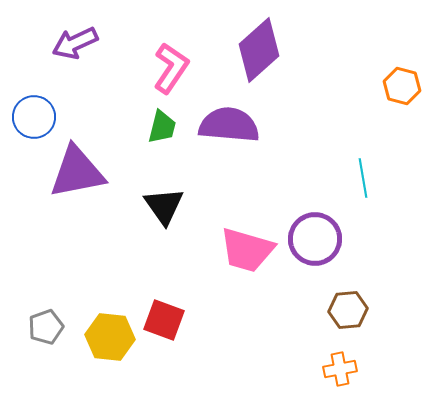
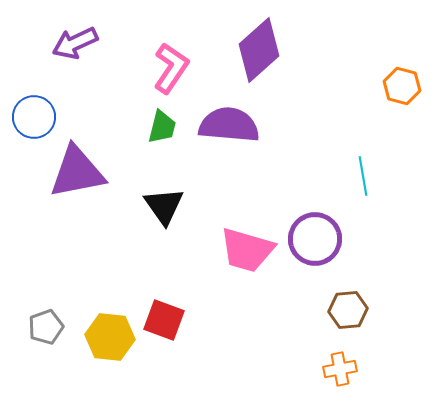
cyan line: moved 2 px up
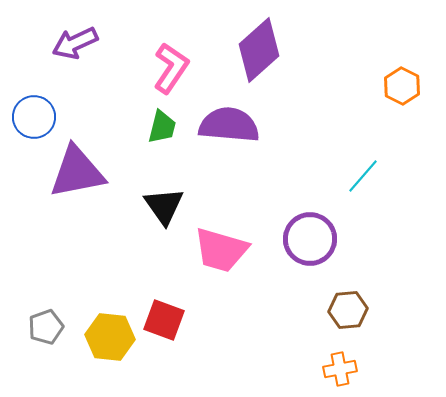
orange hexagon: rotated 12 degrees clockwise
cyan line: rotated 51 degrees clockwise
purple circle: moved 5 px left
pink trapezoid: moved 26 px left
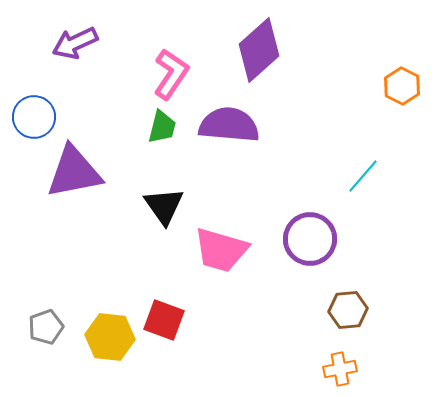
pink L-shape: moved 6 px down
purple triangle: moved 3 px left
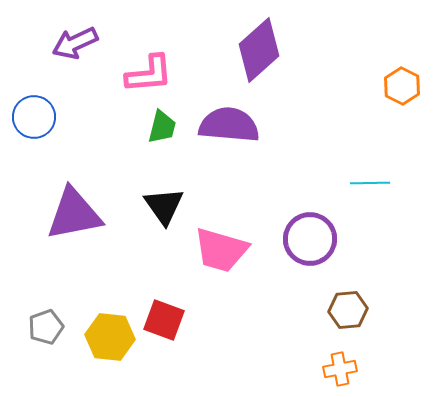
pink L-shape: moved 22 px left; rotated 51 degrees clockwise
purple triangle: moved 42 px down
cyan line: moved 7 px right, 7 px down; rotated 48 degrees clockwise
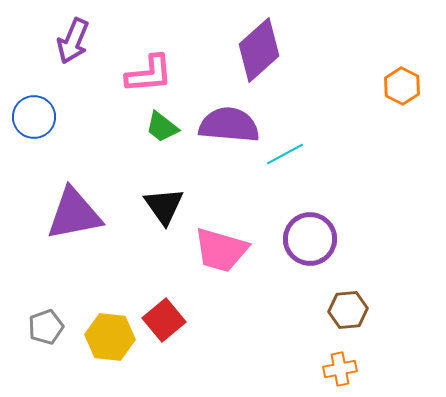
purple arrow: moved 2 px left, 2 px up; rotated 42 degrees counterclockwise
green trapezoid: rotated 114 degrees clockwise
cyan line: moved 85 px left, 29 px up; rotated 27 degrees counterclockwise
red square: rotated 30 degrees clockwise
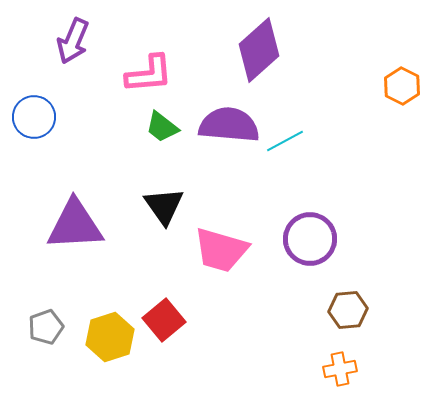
cyan line: moved 13 px up
purple triangle: moved 1 px right, 11 px down; rotated 8 degrees clockwise
yellow hexagon: rotated 24 degrees counterclockwise
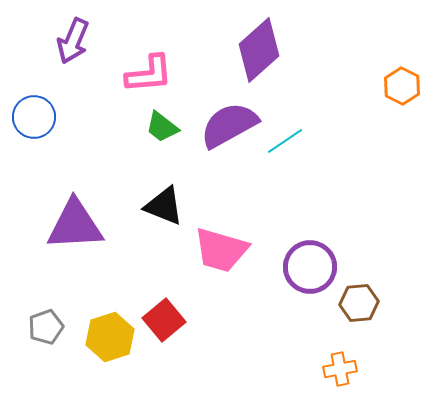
purple semicircle: rotated 34 degrees counterclockwise
cyan line: rotated 6 degrees counterclockwise
black triangle: rotated 33 degrees counterclockwise
purple circle: moved 28 px down
brown hexagon: moved 11 px right, 7 px up
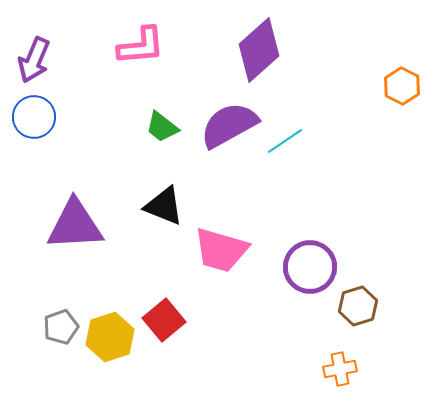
purple arrow: moved 39 px left, 19 px down
pink L-shape: moved 8 px left, 28 px up
brown hexagon: moved 1 px left, 3 px down; rotated 12 degrees counterclockwise
gray pentagon: moved 15 px right
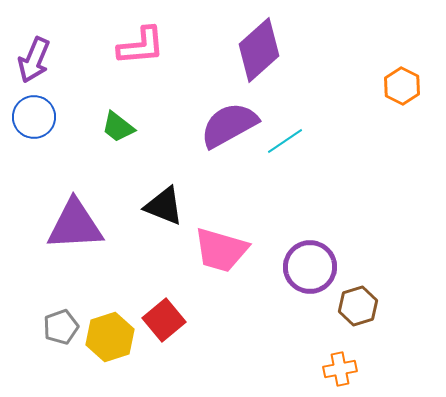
green trapezoid: moved 44 px left
